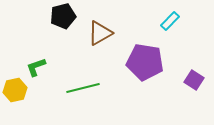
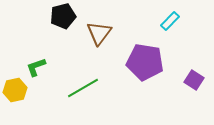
brown triangle: moved 1 px left; rotated 24 degrees counterclockwise
green line: rotated 16 degrees counterclockwise
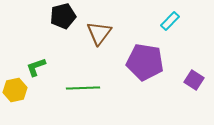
green line: rotated 28 degrees clockwise
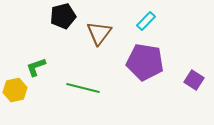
cyan rectangle: moved 24 px left
green line: rotated 16 degrees clockwise
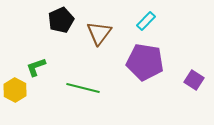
black pentagon: moved 2 px left, 4 px down; rotated 10 degrees counterclockwise
yellow hexagon: rotated 20 degrees counterclockwise
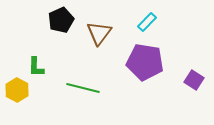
cyan rectangle: moved 1 px right, 1 px down
green L-shape: rotated 70 degrees counterclockwise
yellow hexagon: moved 2 px right
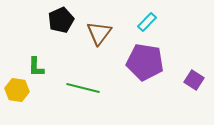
yellow hexagon: rotated 20 degrees counterclockwise
